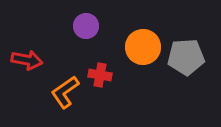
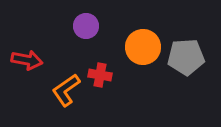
orange L-shape: moved 1 px right, 2 px up
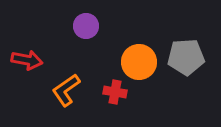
orange circle: moved 4 px left, 15 px down
red cross: moved 15 px right, 17 px down
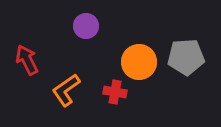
red arrow: rotated 128 degrees counterclockwise
